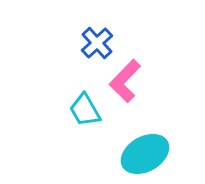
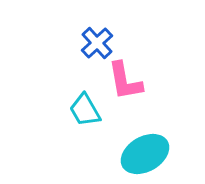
pink L-shape: rotated 54 degrees counterclockwise
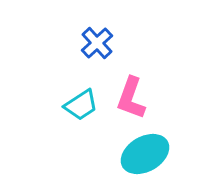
pink L-shape: moved 6 px right, 17 px down; rotated 30 degrees clockwise
cyan trapezoid: moved 4 px left, 5 px up; rotated 93 degrees counterclockwise
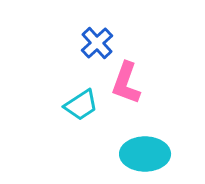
pink L-shape: moved 5 px left, 15 px up
cyan ellipse: rotated 30 degrees clockwise
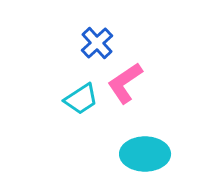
pink L-shape: moved 1 px left; rotated 36 degrees clockwise
cyan trapezoid: moved 6 px up
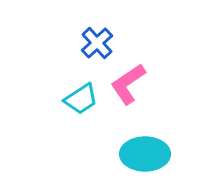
pink L-shape: moved 3 px right, 1 px down
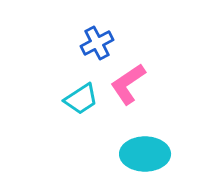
blue cross: rotated 16 degrees clockwise
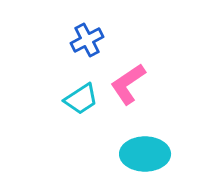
blue cross: moved 10 px left, 3 px up
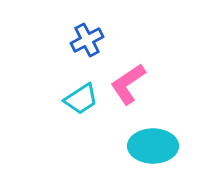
cyan ellipse: moved 8 px right, 8 px up
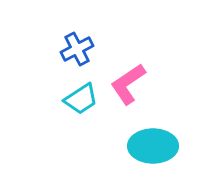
blue cross: moved 10 px left, 9 px down
